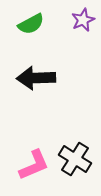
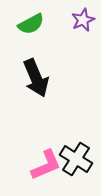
black arrow: rotated 111 degrees counterclockwise
black cross: moved 1 px right
pink L-shape: moved 12 px right
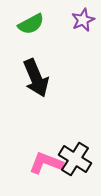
black cross: moved 1 px left
pink L-shape: moved 2 px up; rotated 136 degrees counterclockwise
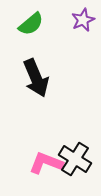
green semicircle: rotated 12 degrees counterclockwise
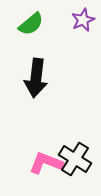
black arrow: rotated 30 degrees clockwise
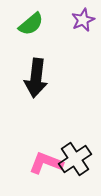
black cross: rotated 24 degrees clockwise
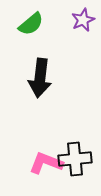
black arrow: moved 4 px right
black cross: rotated 28 degrees clockwise
